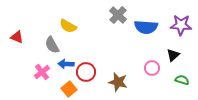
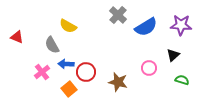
blue semicircle: rotated 35 degrees counterclockwise
pink circle: moved 3 px left
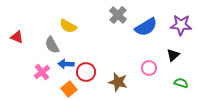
green semicircle: moved 1 px left, 3 px down
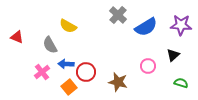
gray semicircle: moved 2 px left
pink circle: moved 1 px left, 2 px up
orange square: moved 2 px up
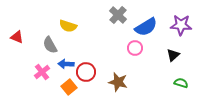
yellow semicircle: rotated 12 degrees counterclockwise
pink circle: moved 13 px left, 18 px up
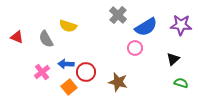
gray semicircle: moved 4 px left, 6 px up
black triangle: moved 4 px down
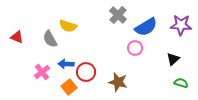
gray semicircle: moved 4 px right
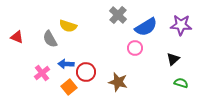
pink cross: moved 1 px down
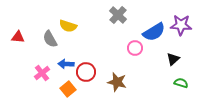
blue semicircle: moved 8 px right, 5 px down
red triangle: moved 1 px right; rotated 16 degrees counterclockwise
brown star: moved 1 px left
orange square: moved 1 px left, 2 px down
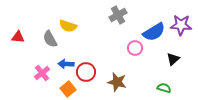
gray cross: rotated 18 degrees clockwise
green semicircle: moved 17 px left, 5 px down
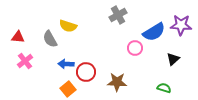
pink cross: moved 17 px left, 12 px up
brown star: rotated 12 degrees counterclockwise
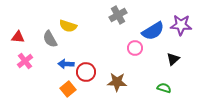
blue semicircle: moved 1 px left, 1 px up
